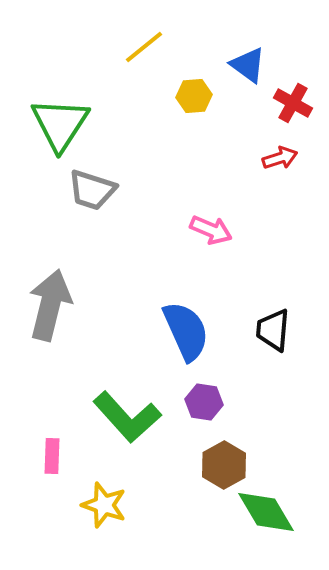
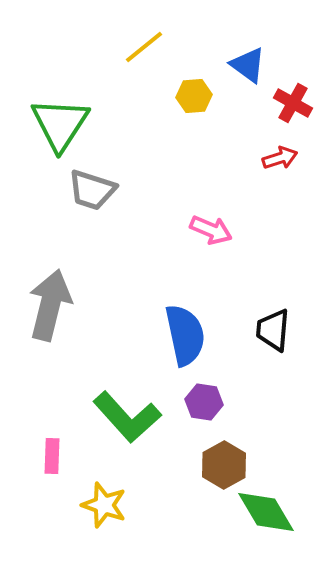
blue semicircle: moved 1 px left, 4 px down; rotated 12 degrees clockwise
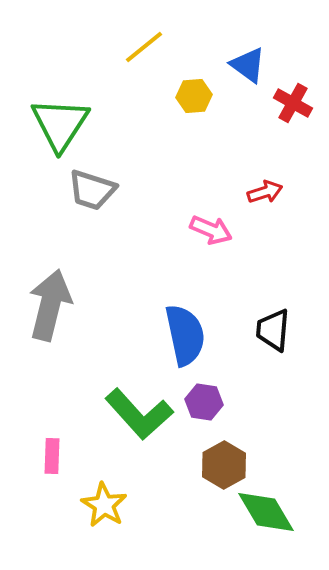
red arrow: moved 15 px left, 34 px down
green L-shape: moved 12 px right, 3 px up
yellow star: rotated 12 degrees clockwise
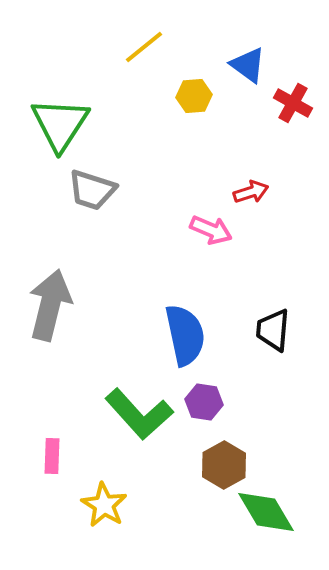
red arrow: moved 14 px left
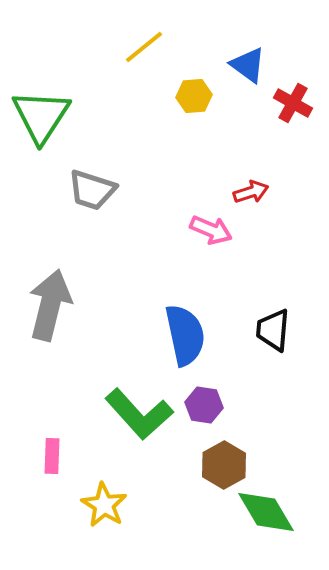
green triangle: moved 19 px left, 8 px up
purple hexagon: moved 3 px down
